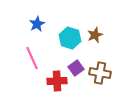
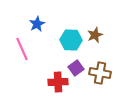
cyan hexagon: moved 1 px right, 2 px down; rotated 15 degrees counterclockwise
pink line: moved 10 px left, 9 px up
red cross: moved 1 px right, 1 px down
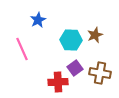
blue star: moved 1 px right, 4 px up
purple square: moved 1 px left
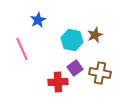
cyan hexagon: moved 1 px right; rotated 10 degrees clockwise
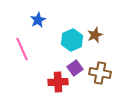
cyan hexagon: rotated 25 degrees clockwise
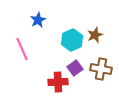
brown cross: moved 1 px right, 4 px up
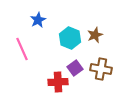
cyan hexagon: moved 2 px left, 2 px up; rotated 15 degrees counterclockwise
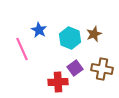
blue star: moved 1 px right, 10 px down; rotated 14 degrees counterclockwise
brown star: moved 1 px left, 1 px up
brown cross: moved 1 px right
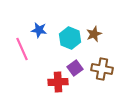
blue star: rotated 21 degrees counterclockwise
